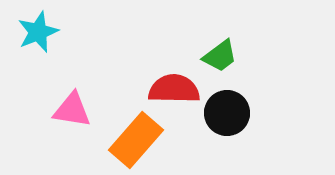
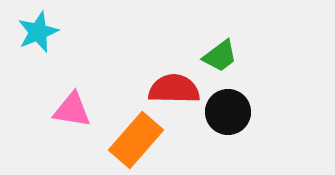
black circle: moved 1 px right, 1 px up
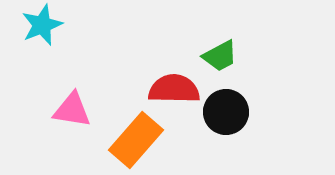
cyan star: moved 4 px right, 7 px up
green trapezoid: rotated 9 degrees clockwise
black circle: moved 2 px left
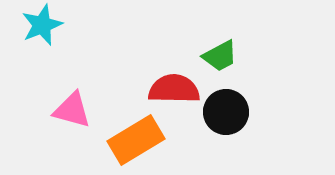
pink triangle: rotated 6 degrees clockwise
orange rectangle: rotated 18 degrees clockwise
